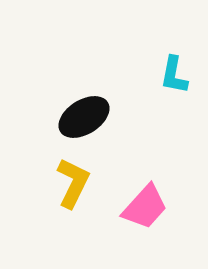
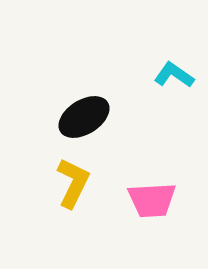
cyan L-shape: rotated 114 degrees clockwise
pink trapezoid: moved 7 px right, 7 px up; rotated 45 degrees clockwise
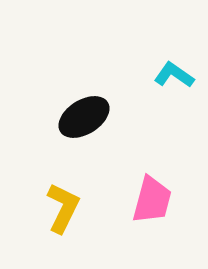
yellow L-shape: moved 10 px left, 25 px down
pink trapezoid: rotated 72 degrees counterclockwise
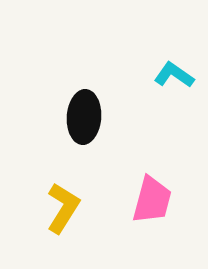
black ellipse: rotated 54 degrees counterclockwise
yellow L-shape: rotated 6 degrees clockwise
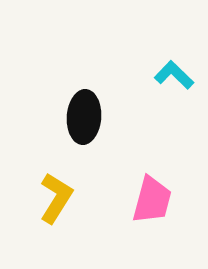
cyan L-shape: rotated 9 degrees clockwise
yellow L-shape: moved 7 px left, 10 px up
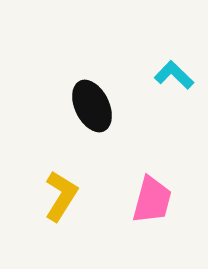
black ellipse: moved 8 px right, 11 px up; rotated 30 degrees counterclockwise
yellow L-shape: moved 5 px right, 2 px up
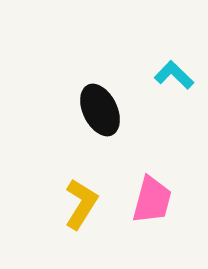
black ellipse: moved 8 px right, 4 px down
yellow L-shape: moved 20 px right, 8 px down
